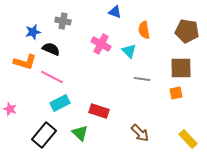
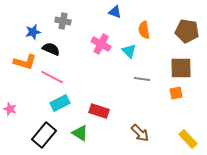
green triangle: rotated 12 degrees counterclockwise
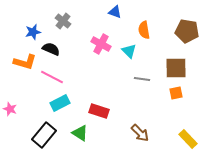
gray cross: rotated 28 degrees clockwise
brown square: moved 5 px left
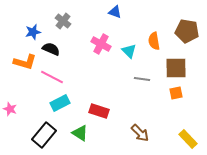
orange semicircle: moved 10 px right, 11 px down
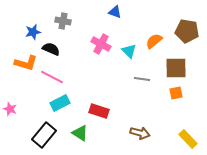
gray cross: rotated 28 degrees counterclockwise
orange semicircle: rotated 60 degrees clockwise
orange L-shape: moved 1 px right, 1 px down
brown arrow: rotated 30 degrees counterclockwise
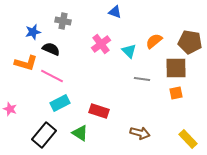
brown pentagon: moved 3 px right, 11 px down
pink cross: rotated 24 degrees clockwise
pink line: moved 1 px up
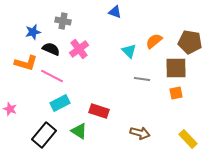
pink cross: moved 22 px left, 5 px down
green triangle: moved 1 px left, 2 px up
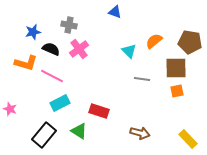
gray cross: moved 6 px right, 4 px down
orange square: moved 1 px right, 2 px up
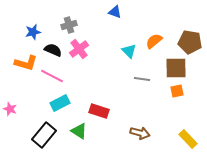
gray cross: rotated 28 degrees counterclockwise
black semicircle: moved 2 px right, 1 px down
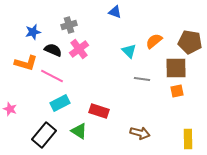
yellow rectangle: rotated 42 degrees clockwise
